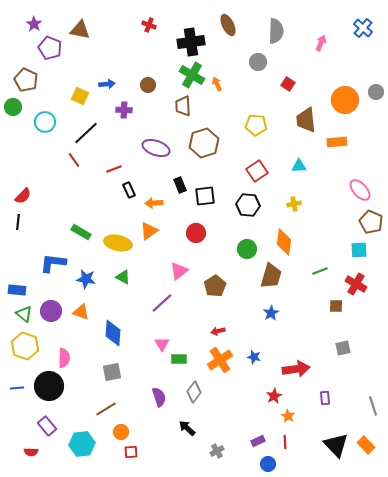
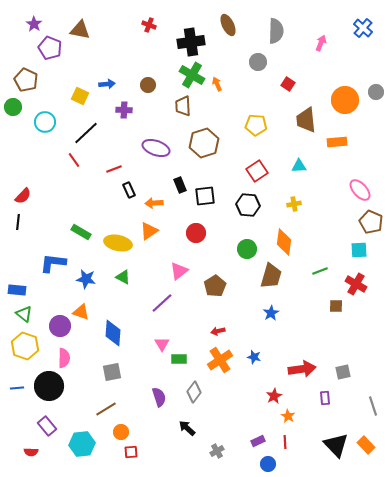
purple circle at (51, 311): moved 9 px right, 15 px down
gray square at (343, 348): moved 24 px down
red arrow at (296, 369): moved 6 px right
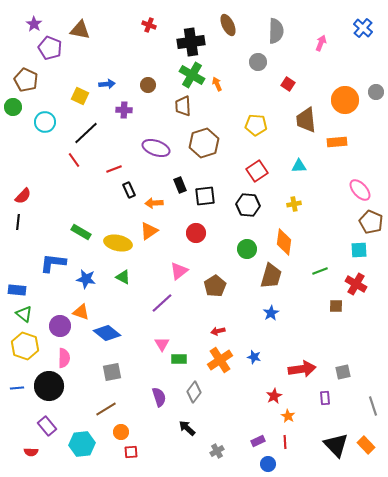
blue diamond at (113, 333): moved 6 px left; rotated 56 degrees counterclockwise
